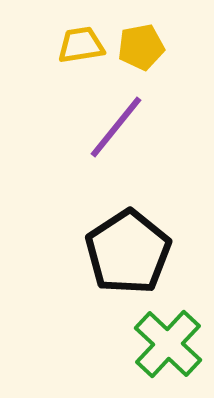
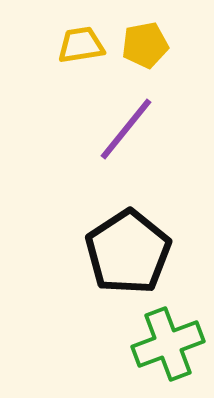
yellow pentagon: moved 4 px right, 2 px up
purple line: moved 10 px right, 2 px down
green cross: rotated 26 degrees clockwise
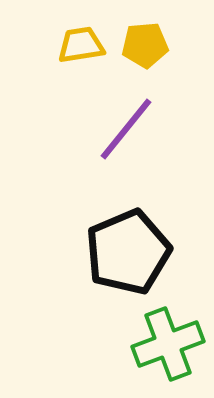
yellow pentagon: rotated 6 degrees clockwise
black pentagon: rotated 10 degrees clockwise
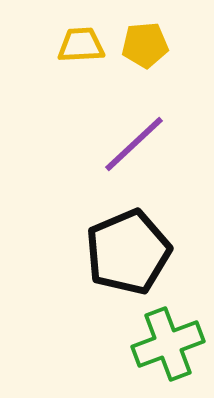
yellow trapezoid: rotated 6 degrees clockwise
purple line: moved 8 px right, 15 px down; rotated 8 degrees clockwise
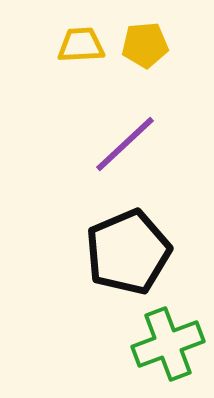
purple line: moved 9 px left
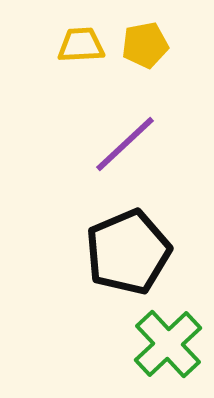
yellow pentagon: rotated 6 degrees counterclockwise
green cross: rotated 22 degrees counterclockwise
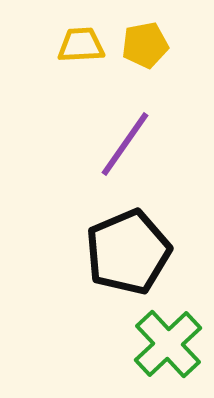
purple line: rotated 12 degrees counterclockwise
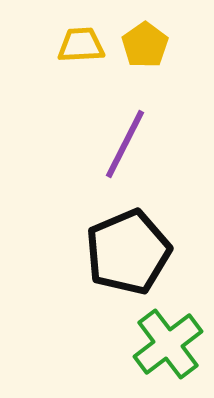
yellow pentagon: rotated 24 degrees counterclockwise
purple line: rotated 8 degrees counterclockwise
green cross: rotated 6 degrees clockwise
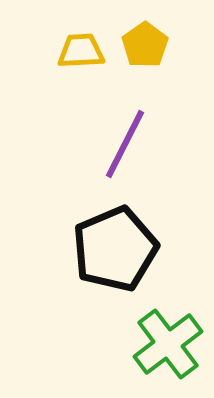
yellow trapezoid: moved 6 px down
black pentagon: moved 13 px left, 3 px up
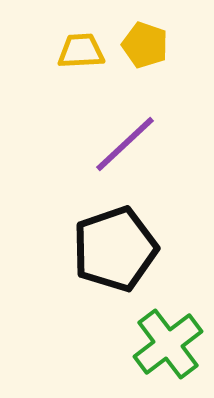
yellow pentagon: rotated 18 degrees counterclockwise
purple line: rotated 20 degrees clockwise
black pentagon: rotated 4 degrees clockwise
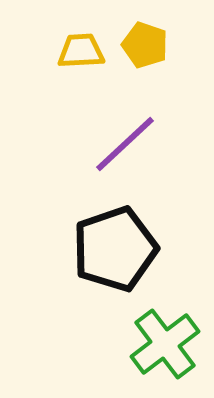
green cross: moved 3 px left
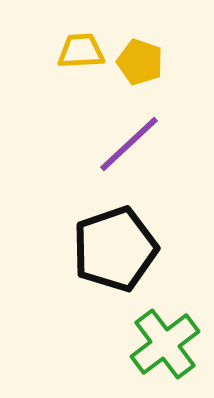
yellow pentagon: moved 5 px left, 17 px down
purple line: moved 4 px right
